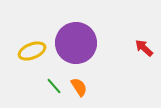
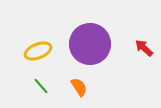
purple circle: moved 14 px right, 1 px down
yellow ellipse: moved 6 px right
green line: moved 13 px left
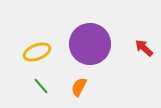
yellow ellipse: moved 1 px left, 1 px down
orange semicircle: rotated 120 degrees counterclockwise
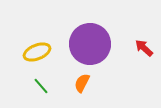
orange semicircle: moved 3 px right, 4 px up
